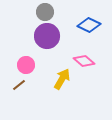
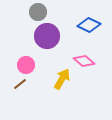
gray circle: moved 7 px left
brown line: moved 1 px right, 1 px up
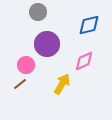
blue diamond: rotated 40 degrees counterclockwise
purple circle: moved 8 px down
pink diamond: rotated 65 degrees counterclockwise
yellow arrow: moved 5 px down
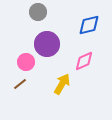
pink circle: moved 3 px up
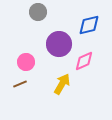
purple circle: moved 12 px right
brown line: rotated 16 degrees clockwise
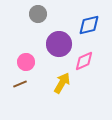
gray circle: moved 2 px down
yellow arrow: moved 1 px up
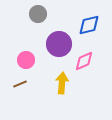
pink circle: moved 2 px up
yellow arrow: rotated 25 degrees counterclockwise
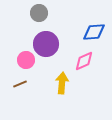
gray circle: moved 1 px right, 1 px up
blue diamond: moved 5 px right, 7 px down; rotated 10 degrees clockwise
purple circle: moved 13 px left
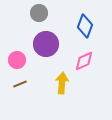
blue diamond: moved 9 px left, 6 px up; rotated 65 degrees counterclockwise
pink circle: moved 9 px left
